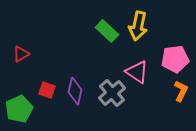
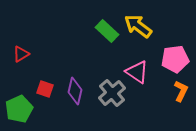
yellow arrow: rotated 116 degrees clockwise
red square: moved 2 px left, 1 px up
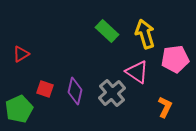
yellow arrow: moved 7 px right, 8 px down; rotated 36 degrees clockwise
orange L-shape: moved 16 px left, 16 px down
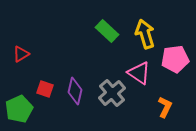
pink triangle: moved 2 px right, 1 px down
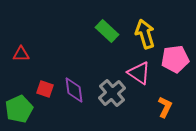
red triangle: rotated 30 degrees clockwise
purple diamond: moved 1 px left, 1 px up; rotated 20 degrees counterclockwise
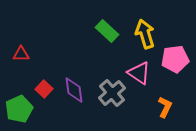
red square: moved 1 px left; rotated 24 degrees clockwise
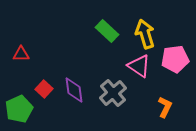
pink triangle: moved 7 px up
gray cross: moved 1 px right
